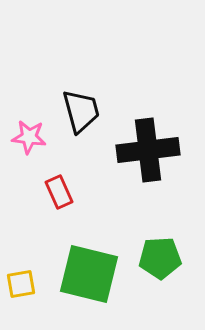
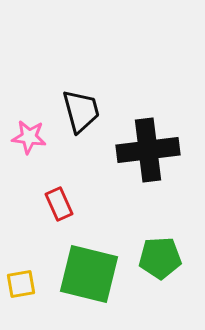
red rectangle: moved 12 px down
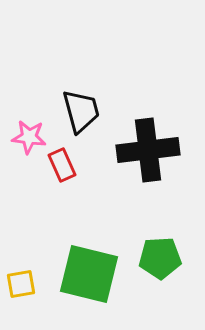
red rectangle: moved 3 px right, 39 px up
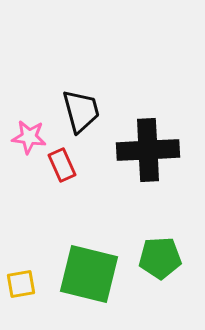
black cross: rotated 4 degrees clockwise
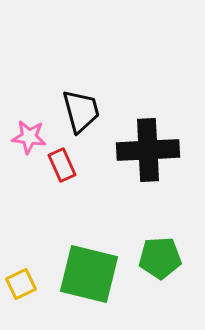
yellow square: rotated 16 degrees counterclockwise
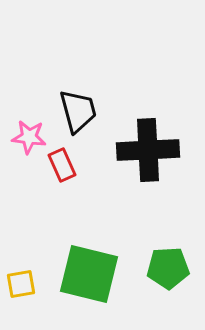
black trapezoid: moved 3 px left
green pentagon: moved 8 px right, 10 px down
yellow square: rotated 16 degrees clockwise
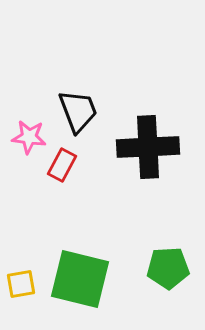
black trapezoid: rotated 6 degrees counterclockwise
black cross: moved 3 px up
red rectangle: rotated 52 degrees clockwise
green square: moved 9 px left, 5 px down
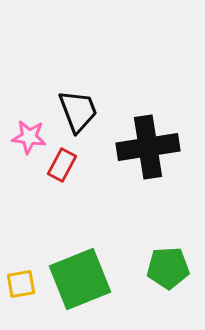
black cross: rotated 6 degrees counterclockwise
green square: rotated 36 degrees counterclockwise
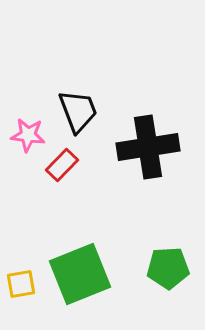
pink star: moved 1 px left, 2 px up
red rectangle: rotated 16 degrees clockwise
green square: moved 5 px up
